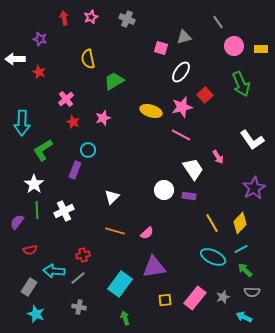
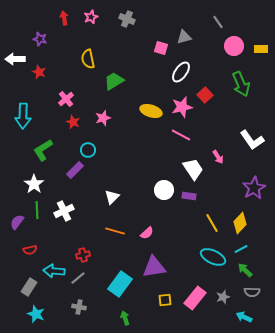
cyan arrow at (22, 123): moved 1 px right, 7 px up
purple rectangle at (75, 170): rotated 24 degrees clockwise
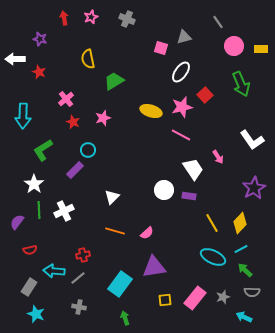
green line at (37, 210): moved 2 px right
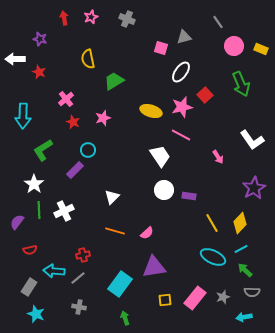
yellow rectangle at (261, 49): rotated 24 degrees clockwise
white trapezoid at (193, 169): moved 33 px left, 13 px up
cyan arrow at (244, 317): rotated 35 degrees counterclockwise
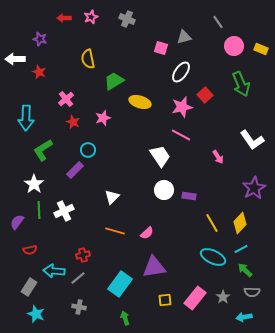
red arrow at (64, 18): rotated 80 degrees counterclockwise
yellow ellipse at (151, 111): moved 11 px left, 9 px up
cyan arrow at (23, 116): moved 3 px right, 2 px down
gray star at (223, 297): rotated 16 degrees counterclockwise
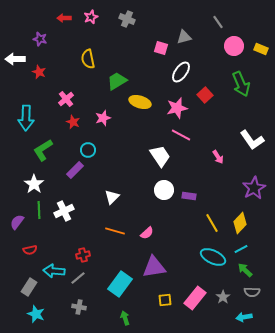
green trapezoid at (114, 81): moved 3 px right
pink star at (182, 107): moved 5 px left, 1 px down
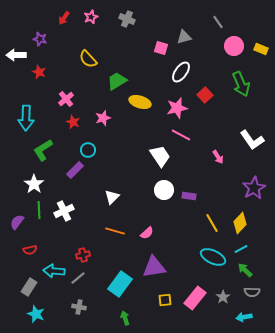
red arrow at (64, 18): rotated 56 degrees counterclockwise
white arrow at (15, 59): moved 1 px right, 4 px up
yellow semicircle at (88, 59): rotated 30 degrees counterclockwise
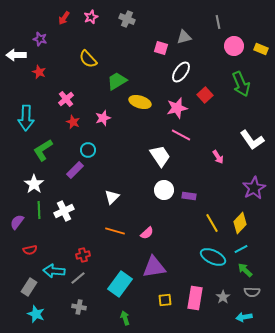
gray line at (218, 22): rotated 24 degrees clockwise
pink rectangle at (195, 298): rotated 30 degrees counterclockwise
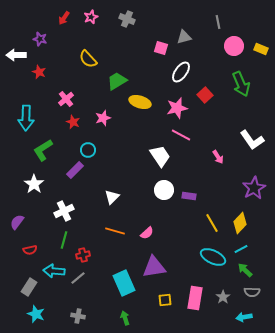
green line at (39, 210): moved 25 px right, 30 px down; rotated 18 degrees clockwise
cyan rectangle at (120, 284): moved 4 px right, 1 px up; rotated 60 degrees counterclockwise
gray cross at (79, 307): moved 1 px left, 9 px down
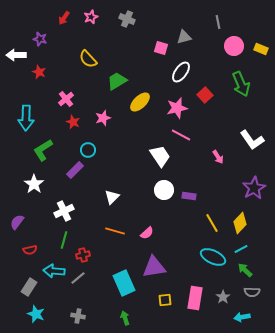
yellow ellipse at (140, 102): rotated 60 degrees counterclockwise
cyan arrow at (244, 317): moved 2 px left
